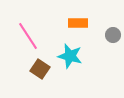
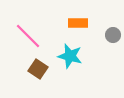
pink line: rotated 12 degrees counterclockwise
brown square: moved 2 px left
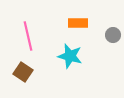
pink line: rotated 32 degrees clockwise
brown square: moved 15 px left, 3 px down
